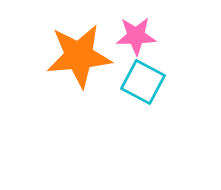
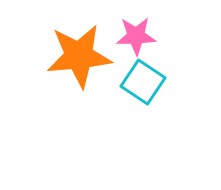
cyan square: rotated 6 degrees clockwise
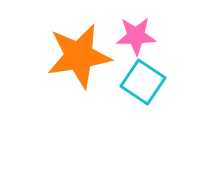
orange star: rotated 4 degrees counterclockwise
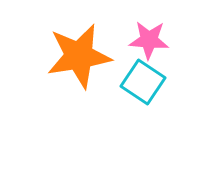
pink star: moved 13 px right, 4 px down; rotated 6 degrees clockwise
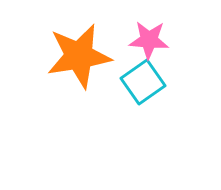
cyan square: rotated 21 degrees clockwise
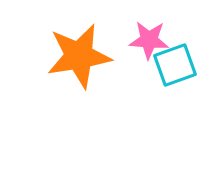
cyan square: moved 32 px right, 17 px up; rotated 15 degrees clockwise
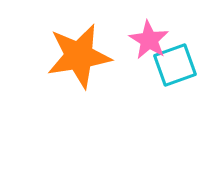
pink star: rotated 27 degrees clockwise
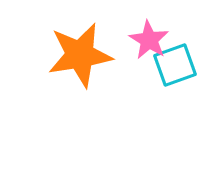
orange star: moved 1 px right, 1 px up
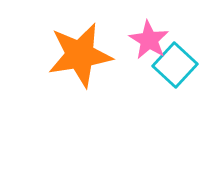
cyan square: rotated 27 degrees counterclockwise
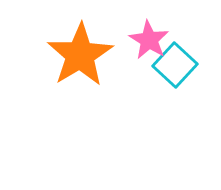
orange star: rotated 22 degrees counterclockwise
